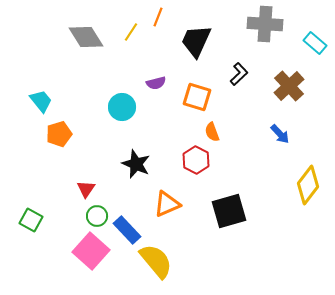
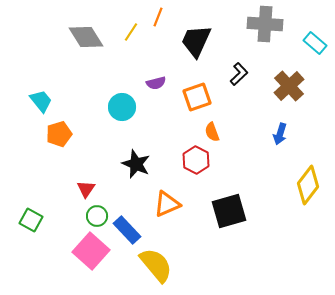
orange square: rotated 36 degrees counterclockwise
blue arrow: rotated 60 degrees clockwise
yellow semicircle: moved 4 px down
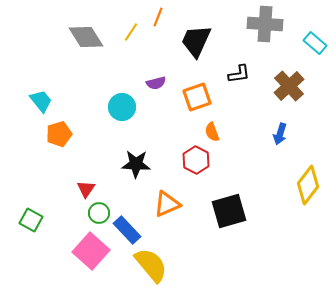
black L-shape: rotated 35 degrees clockwise
black star: rotated 20 degrees counterclockwise
green circle: moved 2 px right, 3 px up
yellow semicircle: moved 5 px left
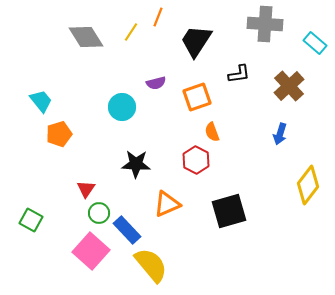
black trapezoid: rotated 9 degrees clockwise
